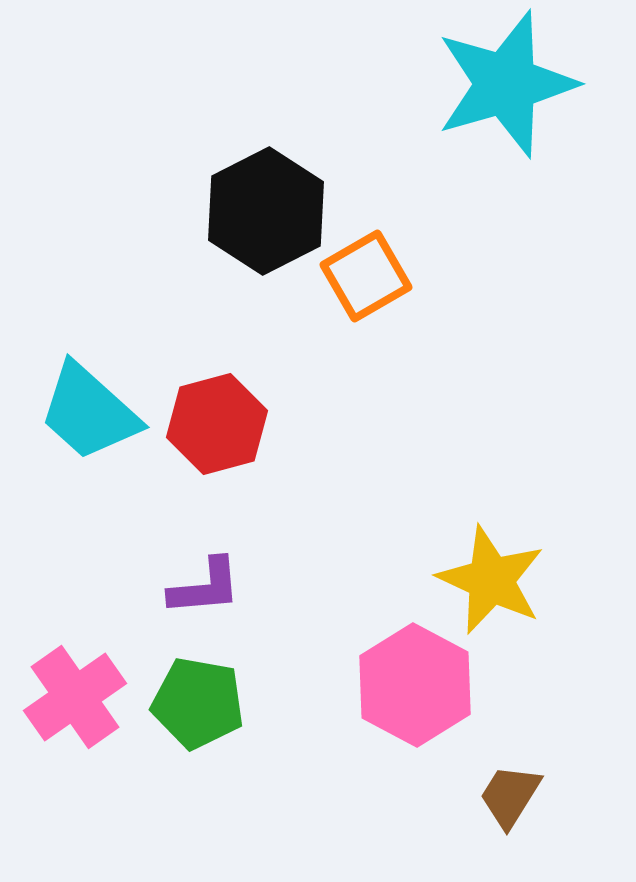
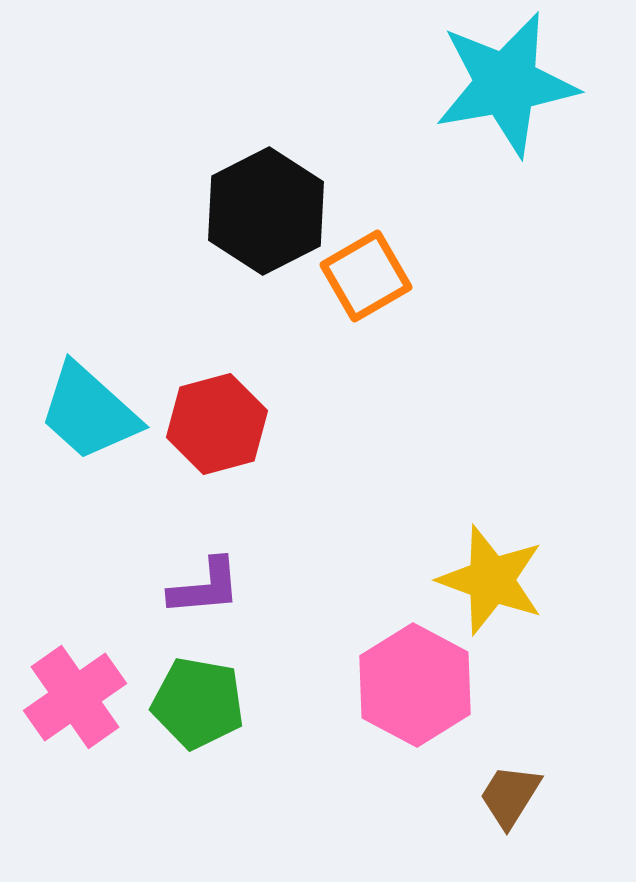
cyan star: rotated 6 degrees clockwise
yellow star: rotated 5 degrees counterclockwise
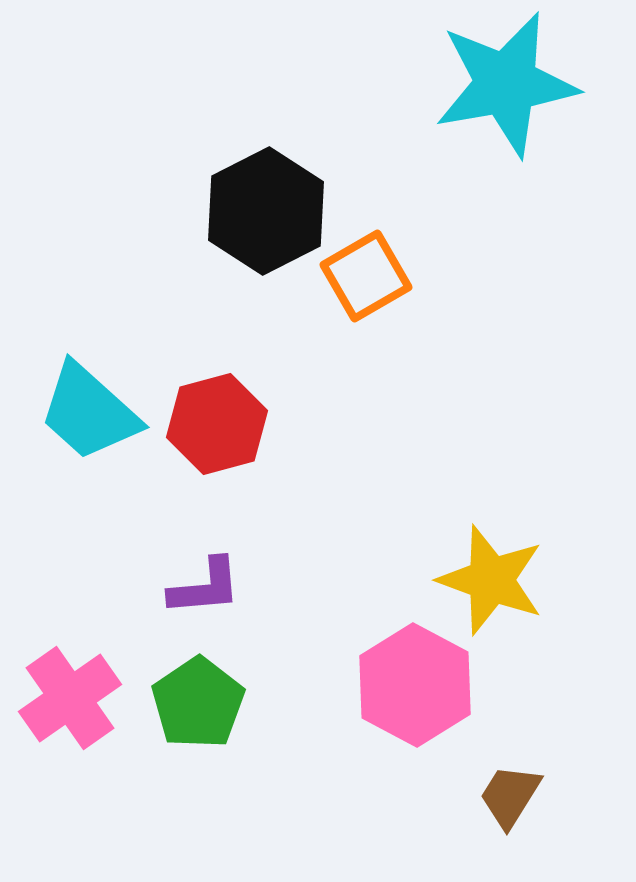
pink cross: moved 5 px left, 1 px down
green pentagon: rotated 28 degrees clockwise
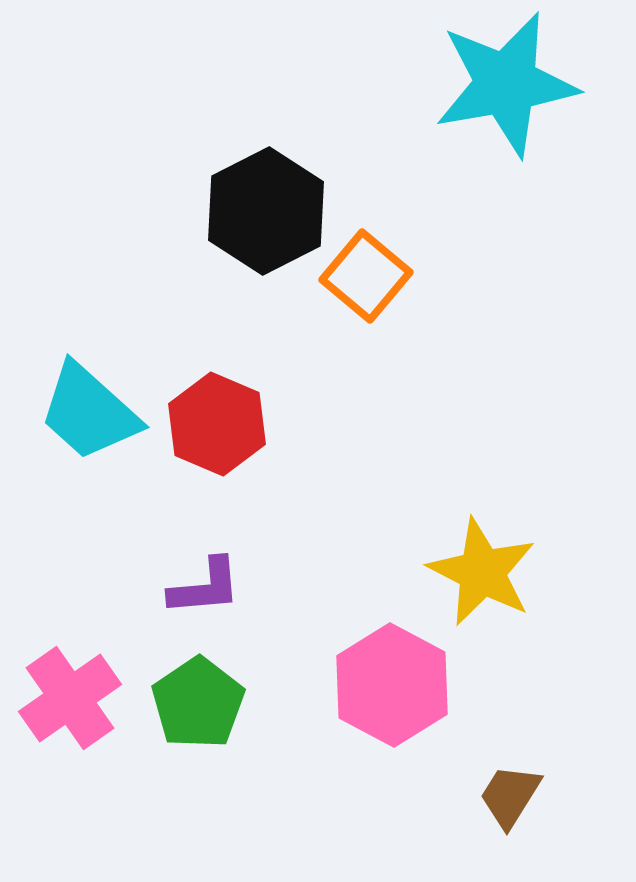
orange square: rotated 20 degrees counterclockwise
red hexagon: rotated 22 degrees counterclockwise
yellow star: moved 9 px left, 8 px up; rotated 7 degrees clockwise
pink hexagon: moved 23 px left
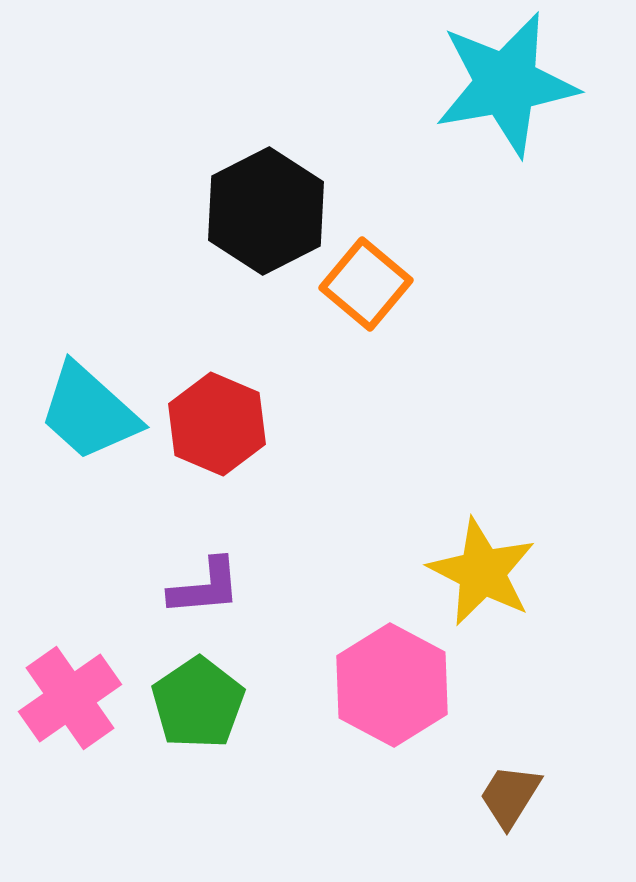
orange square: moved 8 px down
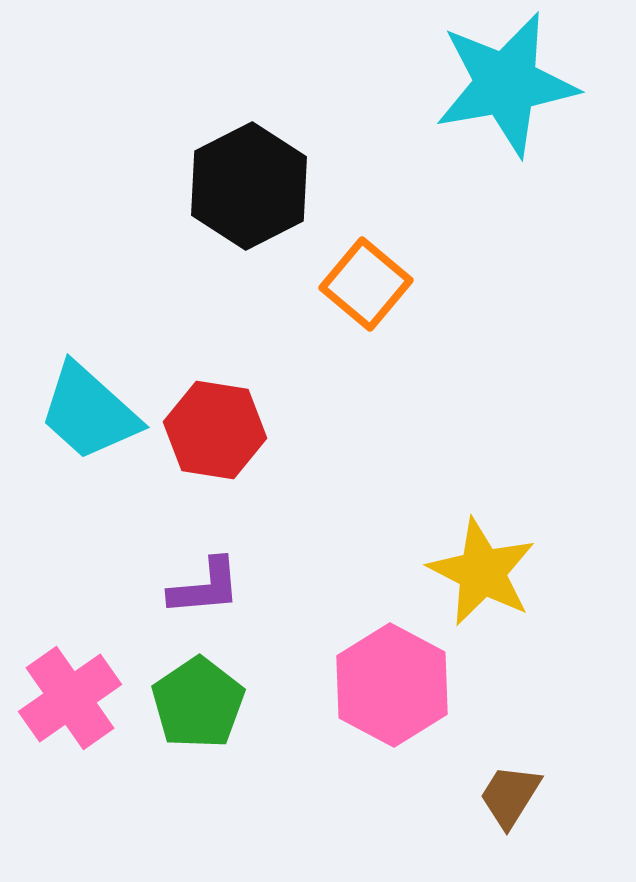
black hexagon: moved 17 px left, 25 px up
red hexagon: moved 2 px left, 6 px down; rotated 14 degrees counterclockwise
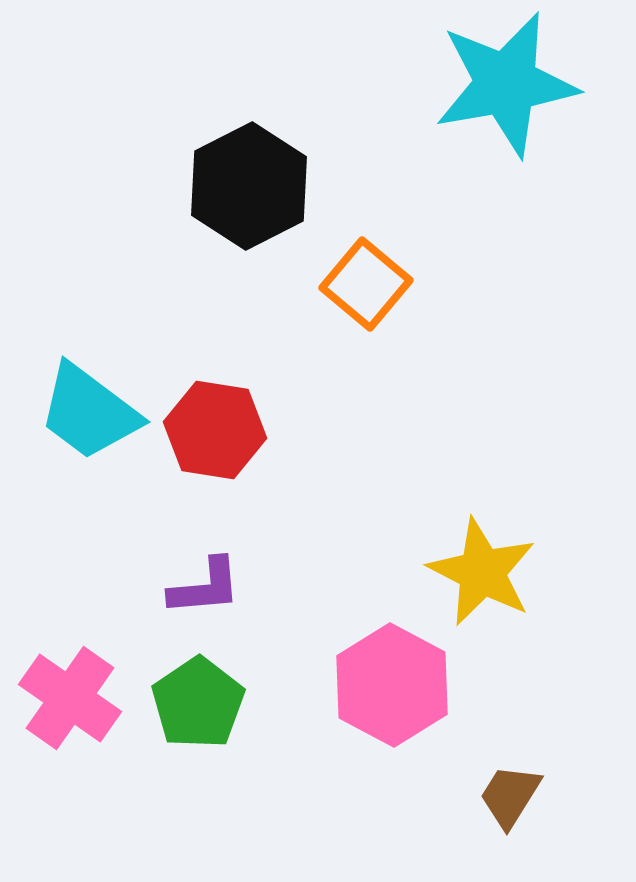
cyan trapezoid: rotated 5 degrees counterclockwise
pink cross: rotated 20 degrees counterclockwise
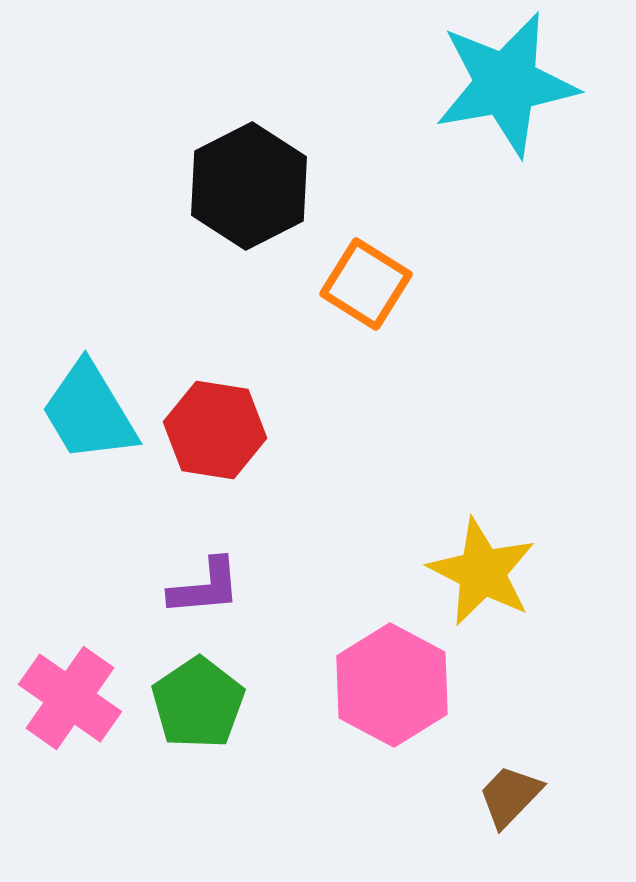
orange square: rotated 8 degrees counterclockwise
cyan trapezoid: rotated 22 degrees clockwise
brown trapezoid: rotated 12 degrees clockwise
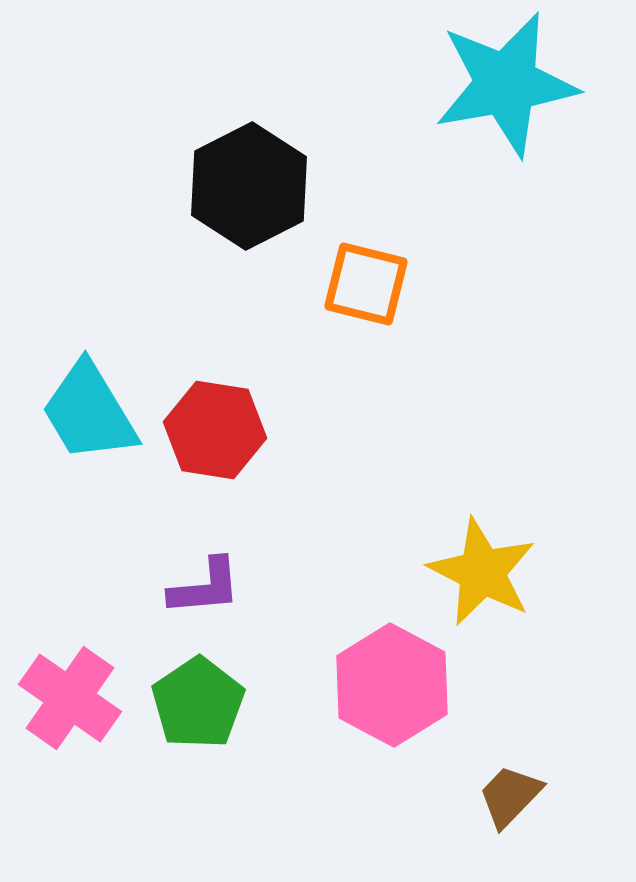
orange square: rotated 18 degrees counterclockwise
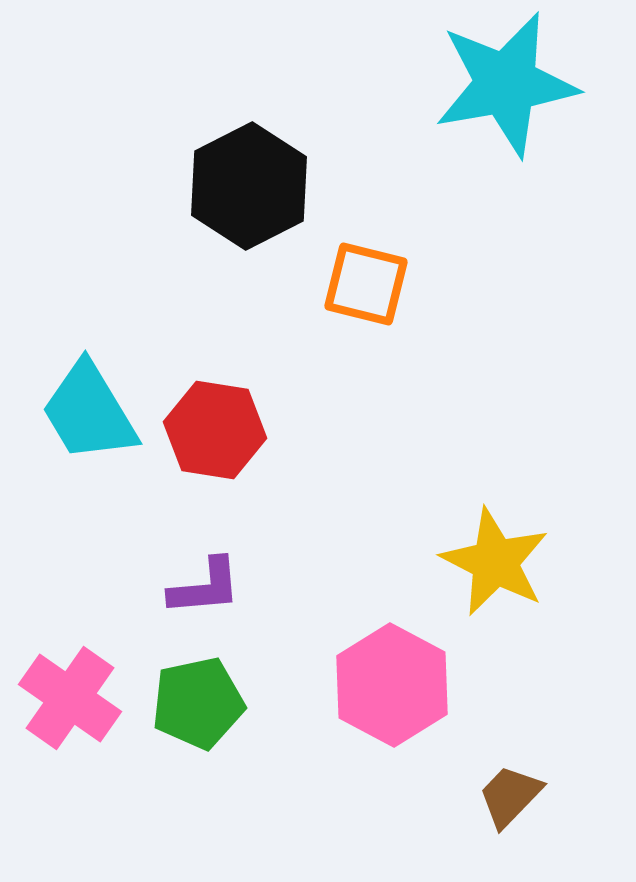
yellow star: moved 13 px right, 10 px up
green pentagon: rotated 22 degrees clockwise
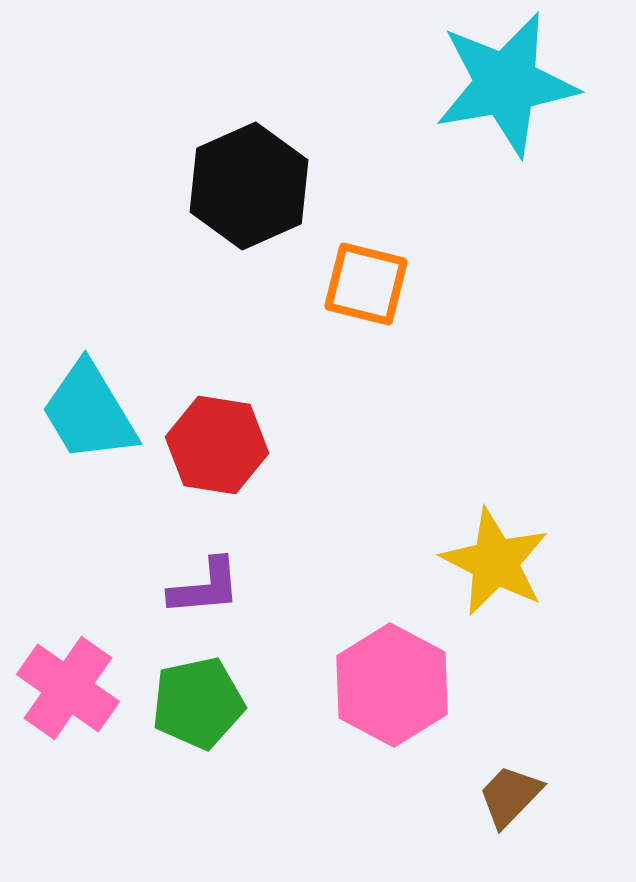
black hexagon: rotated 3 degrees clockwise
red hexagon: moved 2 px right, 15 px down
pink cross: moved 2 px left, 10 px up
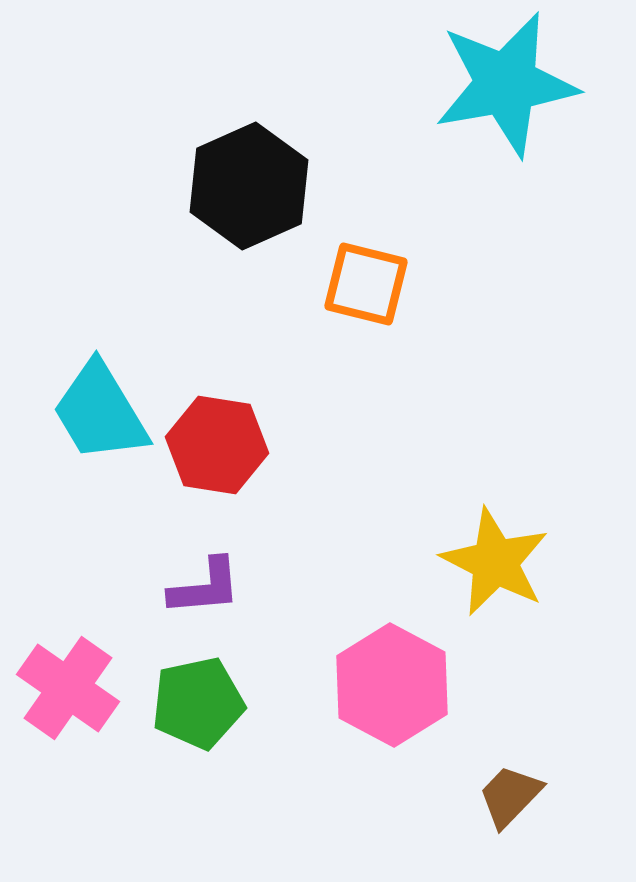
cyan trapezoid: moved 11 px right
